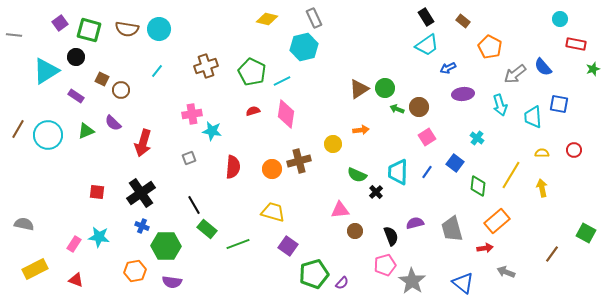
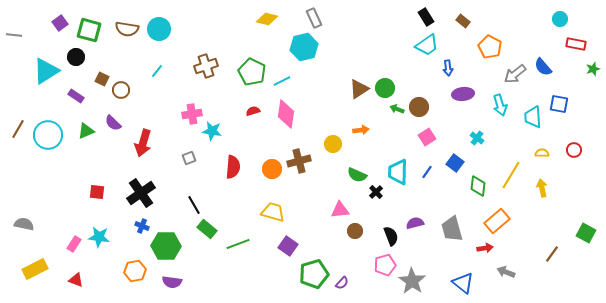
blue arrow at (448, 68): rotated 70 degrees counterclockwise
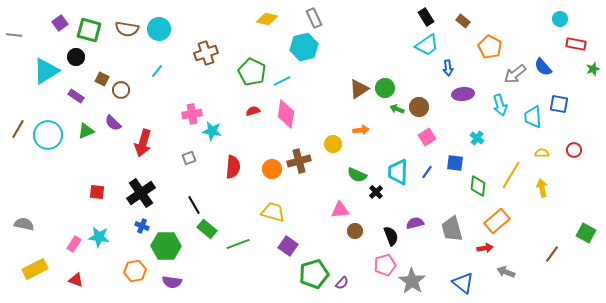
brown cross at (206, 66): moved 13 px up
blue square at (455, 163): rotated 30 degrees counterclockwise
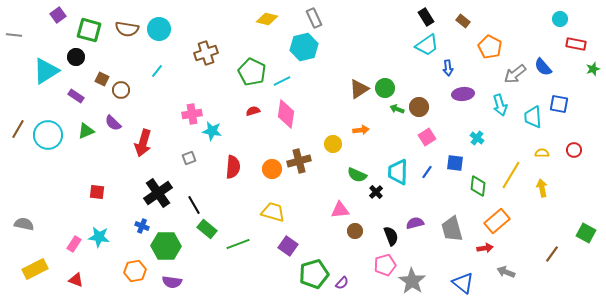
purple square at (60, 23): moved 2 px left, 8 px up
black cross at (141, 193): moved 17 px right
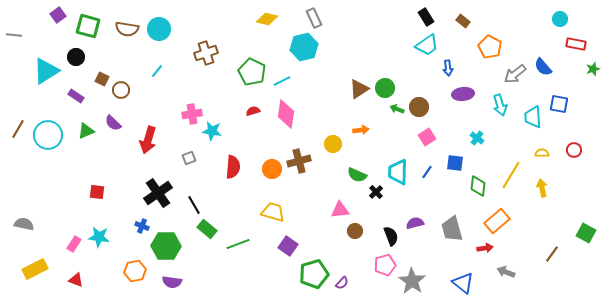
green square at (89, 30): moved 1 px left, 4 px up
red arrow at (143, 143): moved 5 px right, 3 px up
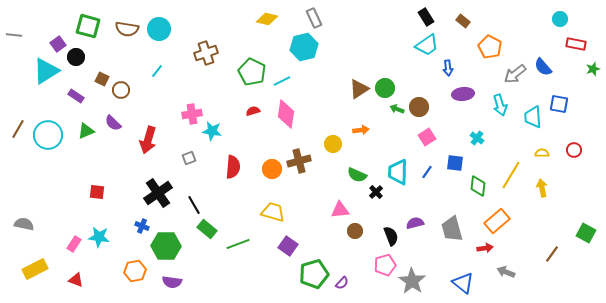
purple square at (58, 15): moved 29 px down
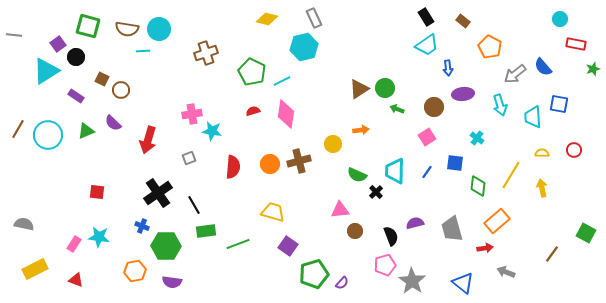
cyan line at (157, 71): moved 14 px left, 20 px up; rotated 48 degrees clockwise
brown circle at (419, 107): moved 15 px right
orange circle at (272, 169): moved 2 px left, 5 px up
cyan trapezoid at (398, 172): moved 3 px left, 1 px up
green rectangle at (207, 229): moved 1 px left, 2 px down; rotated 48 degrees counterclockwise
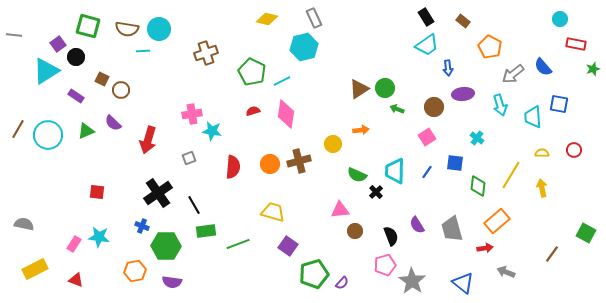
gray arrow at (515, 74): moved 2 px left
purple semicircle at (415, 223): moved 2 px right, 2 px down; rotated 108 degrees counterclockwise
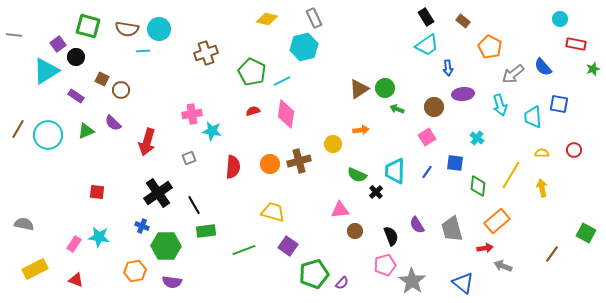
red arrow at (148, 140): moved 1 px left, 2 px down
green line at (238, 244): moved 6 px right, 6 px down
gray arrow at (506, 272): moved 3 px left, 6 px up
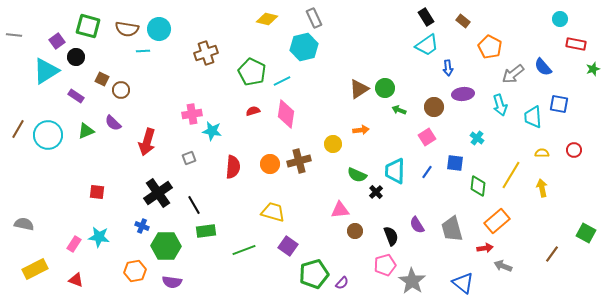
purple square at (58, 44): moved 1 px left, 3 px up
green arrow at (397, 109): moved 2 px right, 1 px down
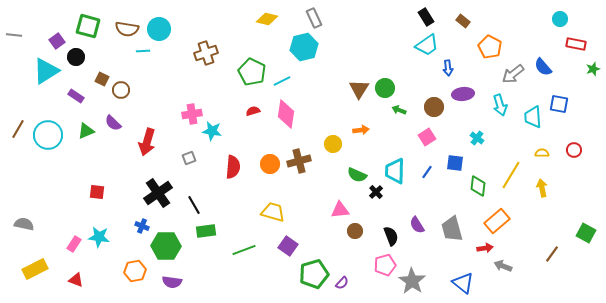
brown triangle at (359, 89): rotated 25 degrees counterclockwise
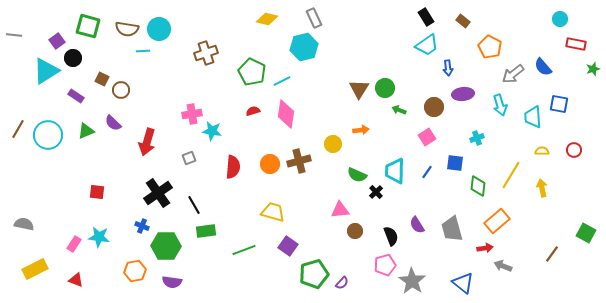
black circle at (76, 57): moved 3 px left, 1 px down
cyan cross at (477, 138): rotated 32 degrees clockwise
yellow semicircle at (542, 153): moved 2 px up
